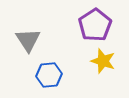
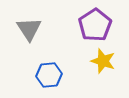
gray triangle: moved 1 px right, 11 px up
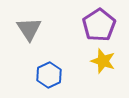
purple pentagon: moved 4 px right
blue hexagon: rotated 20 degrees counterclockwise
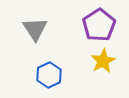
gray triangle: moved 6 px right
yellow star: rotated 25 degrees clockwise
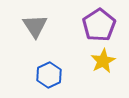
gray triangle: moved 3 px up
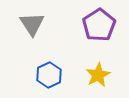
gray triangle: moved 3 px left, 2 px up
yellow star: moved 5 px left, 14 px down
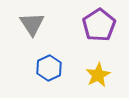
blue hexagon: moved 7 px up
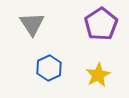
purple pentagon: moved 2 px right, 1 px up
